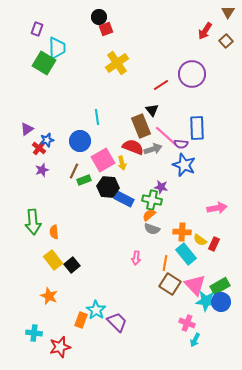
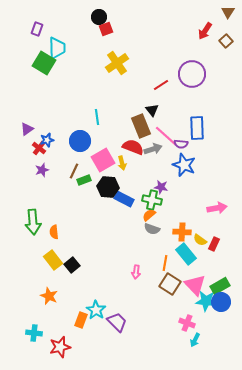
pink arrow at (136, 258): moved 14 px down
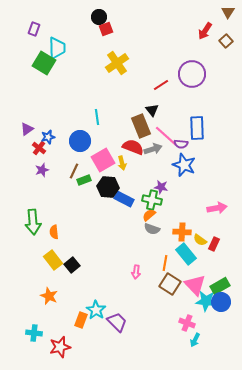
purple rectangle at (37, 29): moved 3 px left
blue star at (47, 140): moved 1 px right, 3 px up
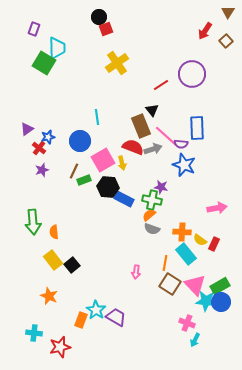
purple trapezoid at (117, 322): moved 1 px left, 5 px up; rotated 15 degrees counterclockwise
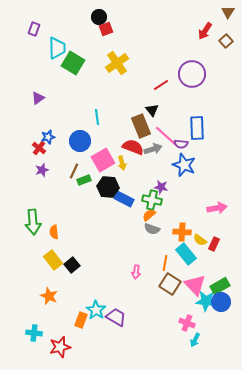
green square at (44, 63): moved 29 px right
purple triangle at (27, 129): moved 11 px right, 31 px up
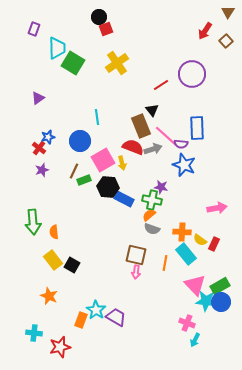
black square at (72, 265): rotated 21 degrees counterclockwise
brown square at (170, 284): moved 34 px left, 29 px up; rotated 20 degrees counterclockwise
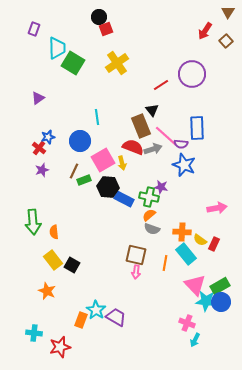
green cross at (152, 200): moved 3 px left, 3 px up
orange star at (49, 296): moved 2 px left, 5 px up
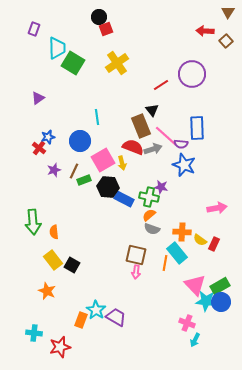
red arrow at (205, 31): rotated 60 degrees clockwise
purple star at (42, 170): moved 12 px right
cyan rectangle at (186, 254): moved 9 px left, 1 px up
